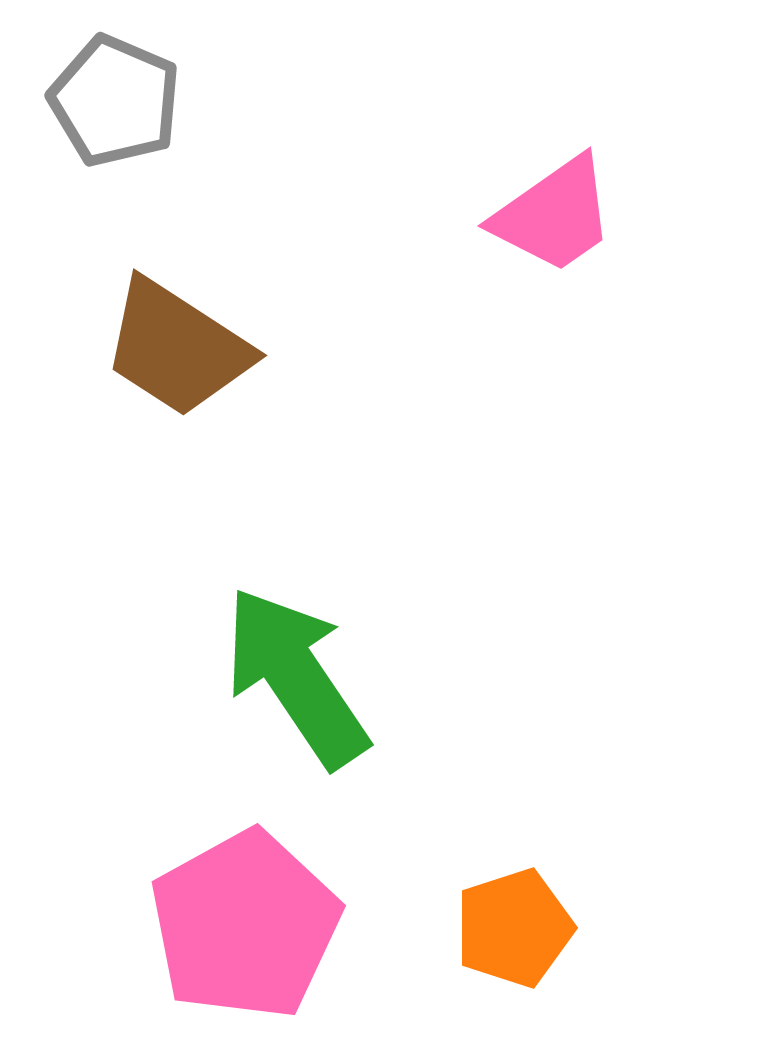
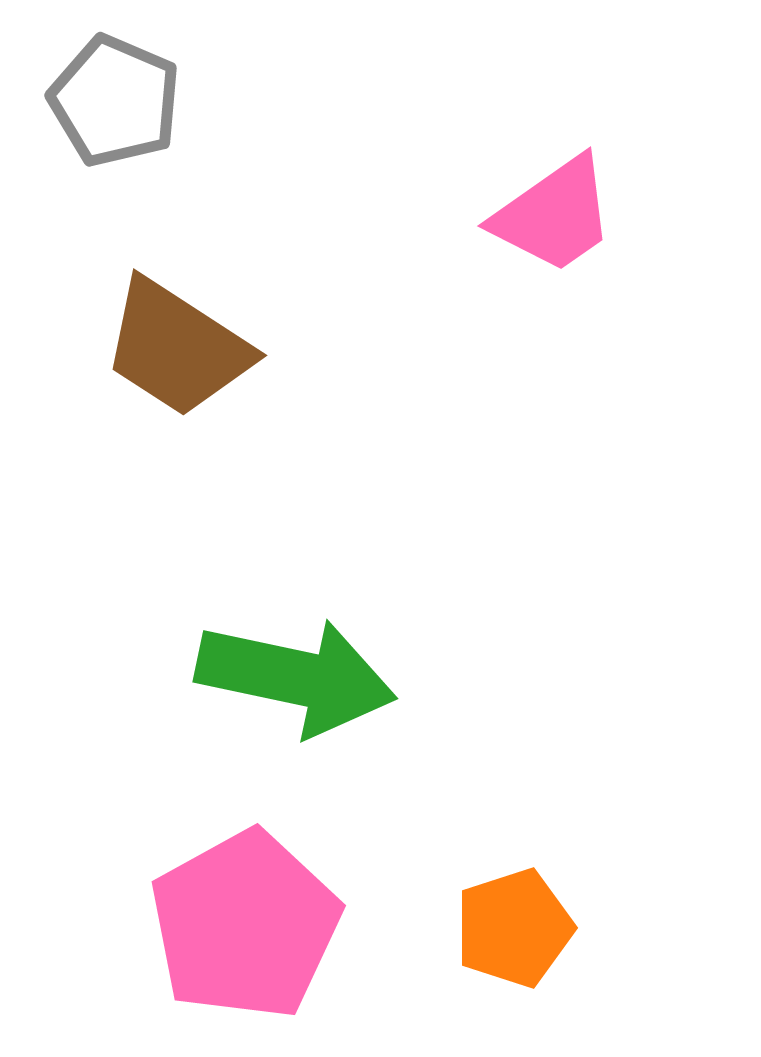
green arrow: rotated 136 degrees clockwise
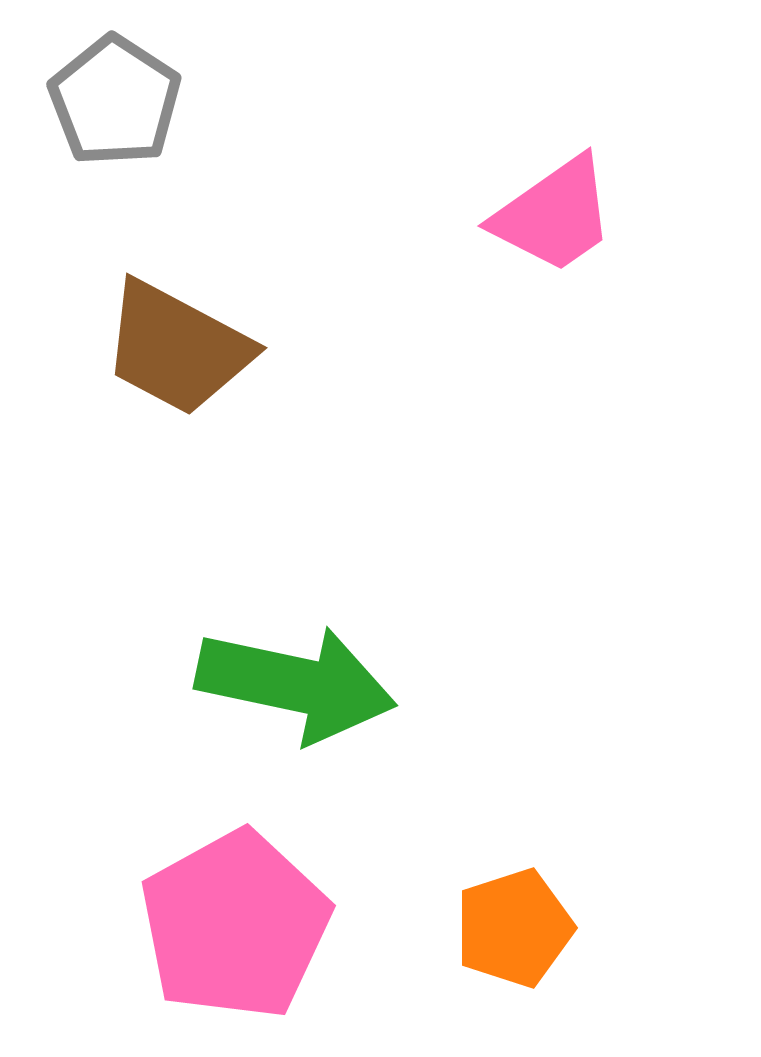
gray pentagon: rotated 10 degrees clockwise
brown trapezoid: rotated 5 degrees counterclockwise
green arrow: moved 7 px down
pink pentagon: moved 10 px left
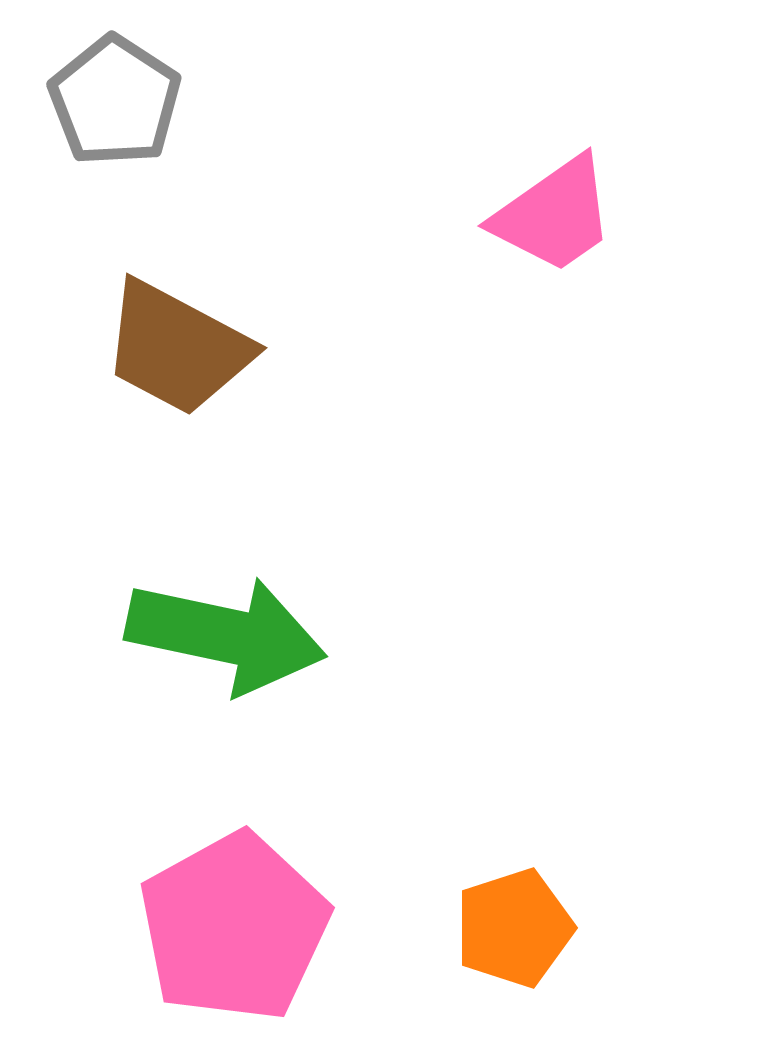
green arrow: moved 70 px left, 49 px up
pink pentagon: moved 1 px left, 2 px down
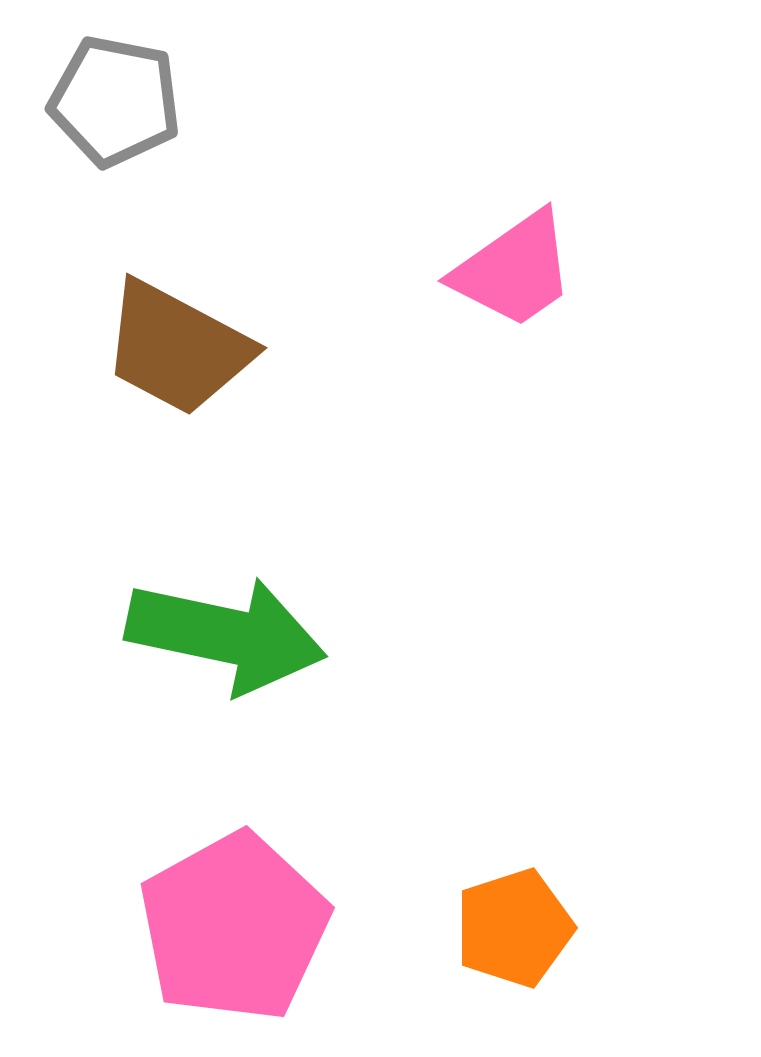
gray pentagon: rotated 22 degrees counterclockwise
pink trapezoid: moved 40 px left, 55 px down
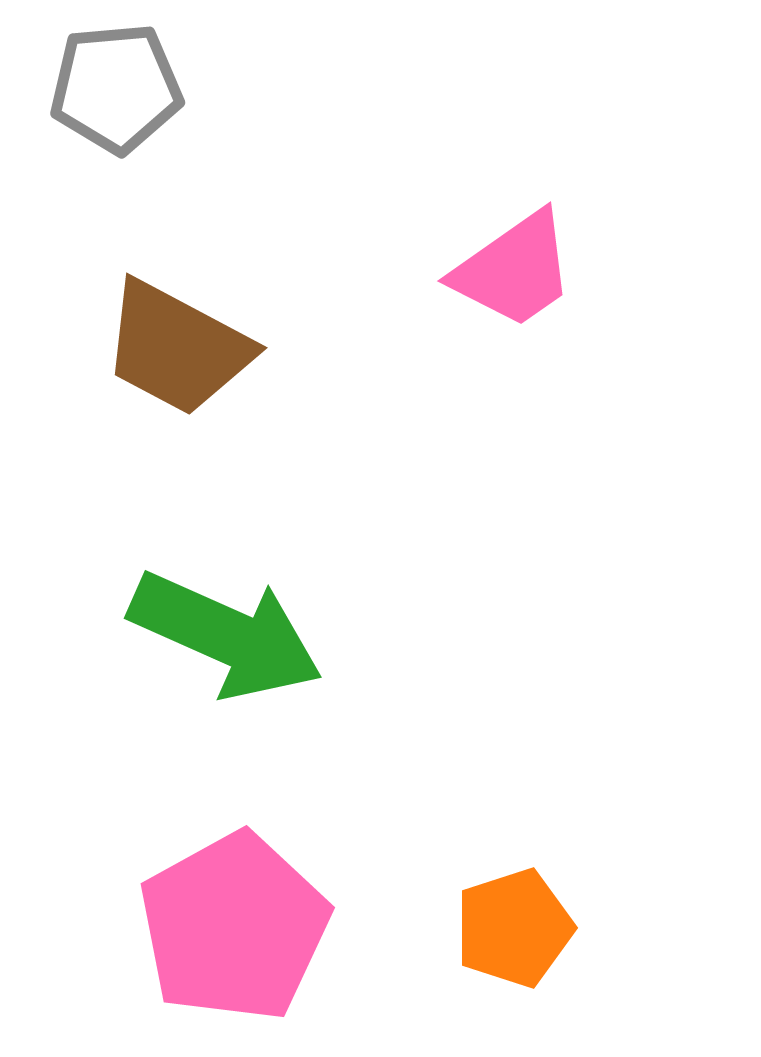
gray pentagon: moved 1 px right, 13 px up; rotated 16 degrees counterclockwise
green arrow: rotated 12 degrees clockwise
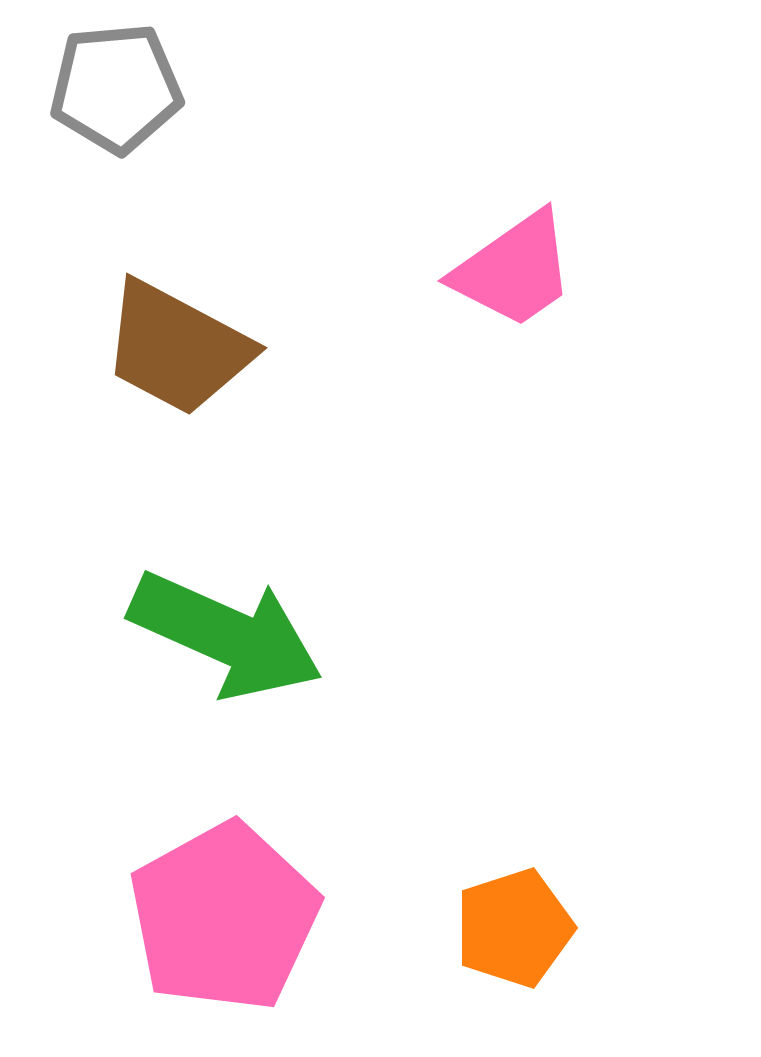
pink pentagon: moved 10 px left, 10 px up
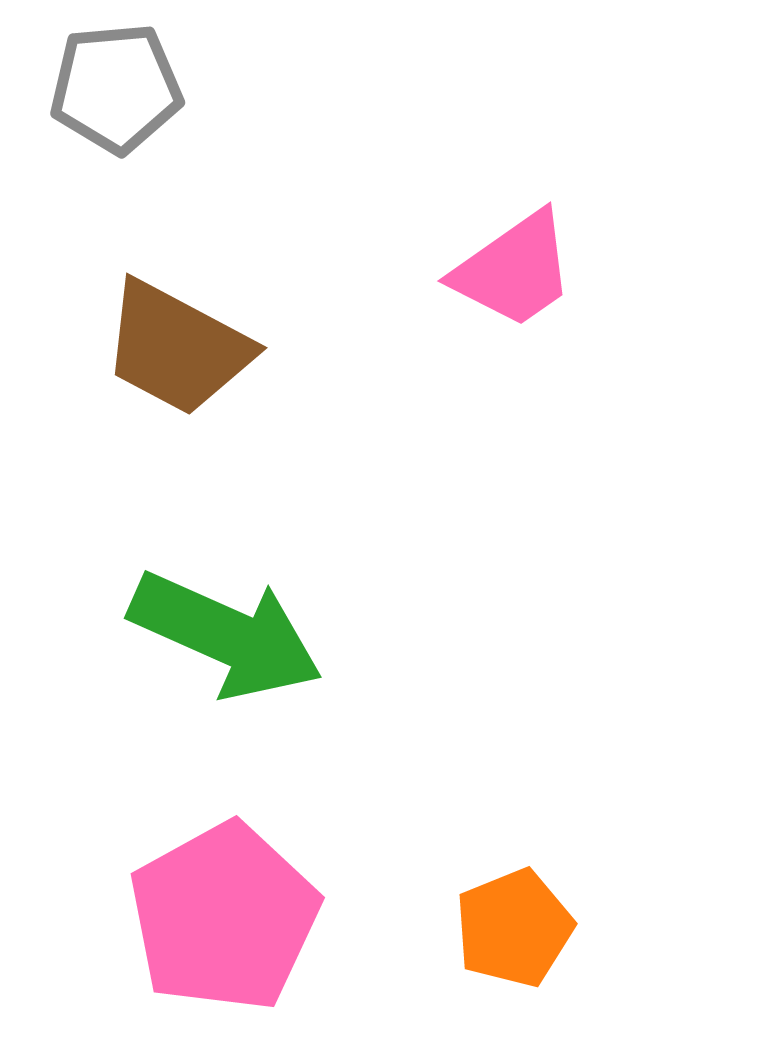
orange pentagon: rotated 4 degrees counterclockwise
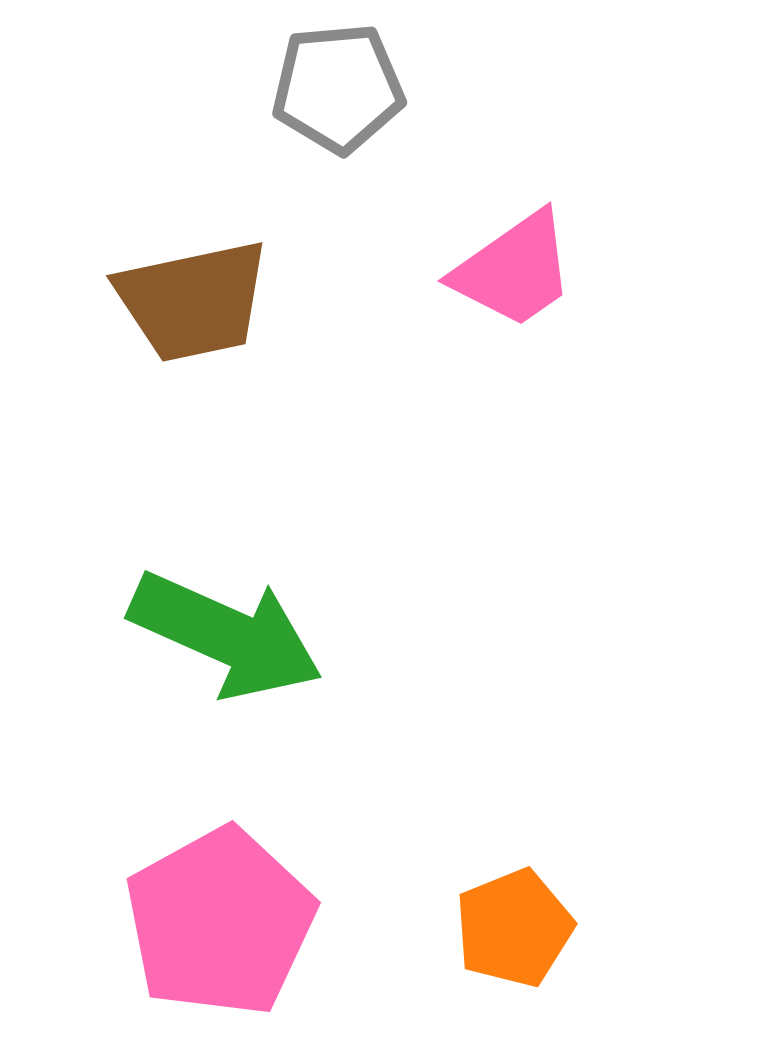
gray pentagon: moved 222 px right
brown trapezoid: moved 16 px right, 47 px up; rotated 40 degrees counterclockwise
pink pentagon: moved 4 px left, 5 px down
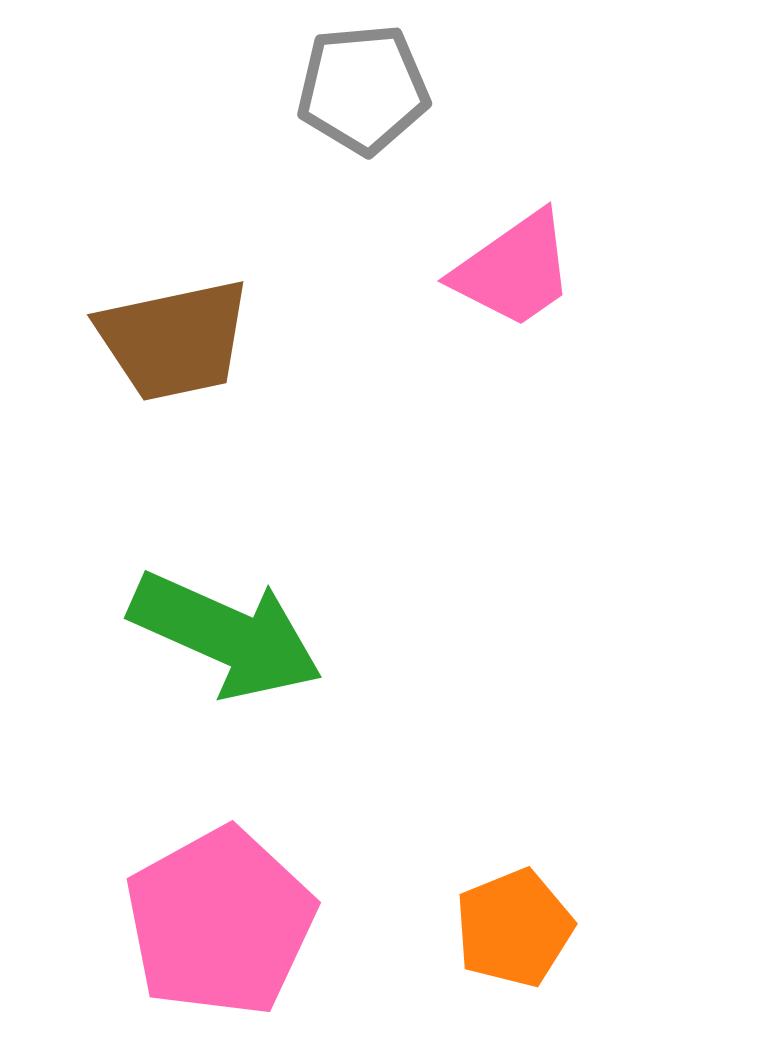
gray pentagon: moved 25 px right, 1 px down
brown trapezoid: moved 19 px left, 39 px down
